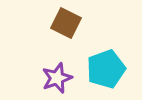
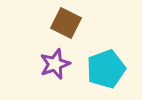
purple star: moved 2 px left, 14 px up
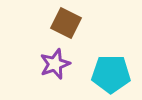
cyan pentagon: moved 5 px right, 5 px down; rotated 21 degrees clockwise
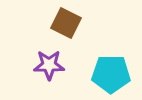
purple star: moved 6 px left, 1 px down; rotated 20 degrees clockwise
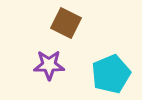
cyan pentagon: rotated 24 degrees counterclockwise
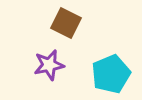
purple star: rotated 12 degrees counterclockwise
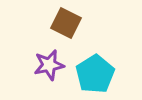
cyan pentagon: moved 16 px left; rotated 9 degrees counterclockwise
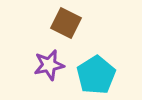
cyan pentagon: moved 1 px right, 1 px down
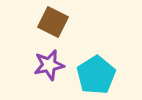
brown square: moved 13 px left, 1 px up
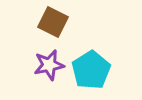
cyan pentagon: moved 5 px left, 5 px up
